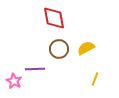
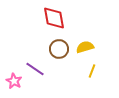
yellow semicircle: moved 1 px left, 1 px up; rotated 12 degrees clockwise
purple line: rotated 36 degrees clockwise
yellow line: moved 3 px left, 8 px up
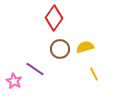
red diamond: rotated 45 degrees clockwise
brown circle: moved 1 px right
yellow line: moved 2 px right, 3 px down; rotated 48 degrees counterclockwise
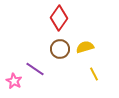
red diamond: moved 5 px right
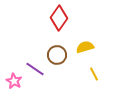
brown circle: moved 3 px left, 6 px down
